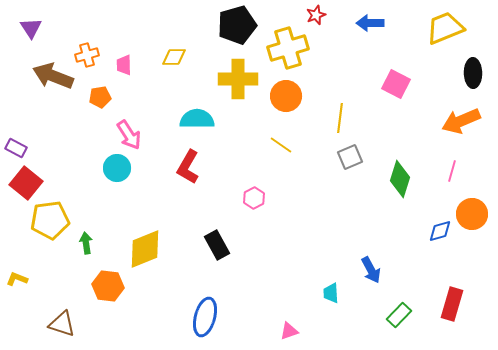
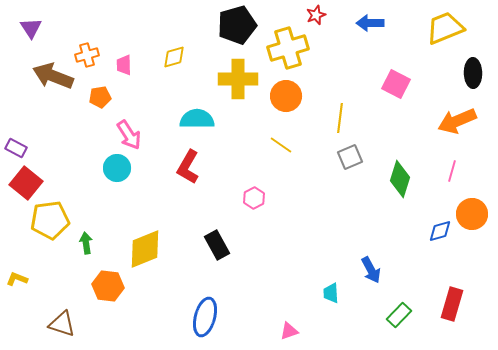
yellow diamond at (174, 57): rotated 15 degrees counterclockwise
orange arrow at (461, 121): moved 4 px left
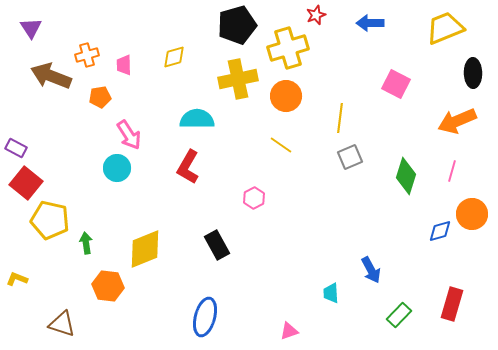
brown arrow at (53, 76): moved 2 px left
yellow cross at (238, 79): rotated 12 degrees counterclockwise
green diamond at (400, 179): moved 6 px right, 3 px up
yellow pentagon at (50, 220): rotated 21 degrees clockwise
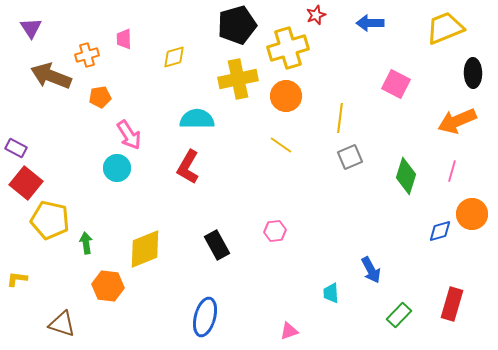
pink trapezoid at (124, 65): moved 26 px up
pink hexagon at (254, 198): moved 21 px right, 33 px down; rotated 20 degrees clockwise
yellow L-shape at (17, 279): rotated 15 degrees counterclockwise
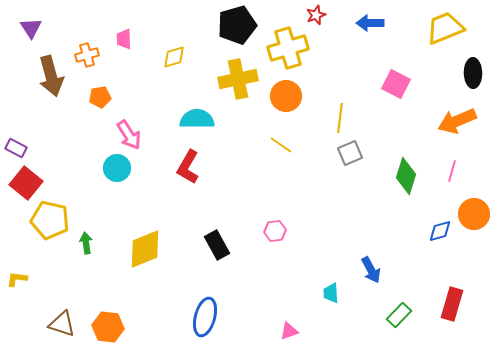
brown arrow at (51, 76): rotated 126 degrees counterclockwise
gray square at (350, 157): moved 4 px up
orange circle at (472, 214): moved 2 px right
orange hexagon at (108, 286): moved 41 px down
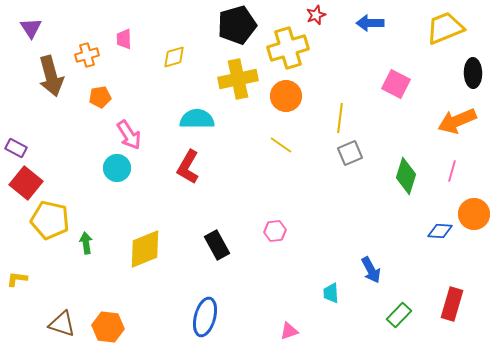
blue diamond at (440, 231): rotated 20 degrees clockwise
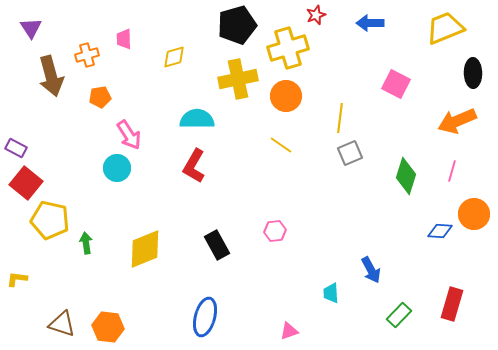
red L-shape at (188, 167): moved 6 px right, 1 px up
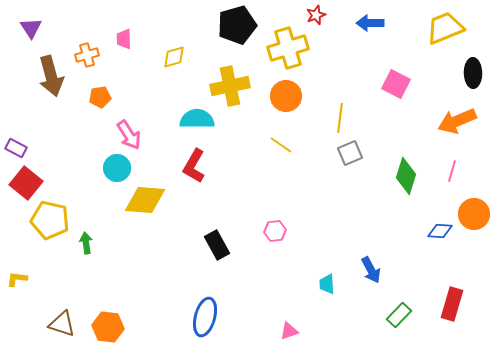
yellow cross at (238, 79): moved 8 px left, 7 px down
yellow diamond at (145, 249): moved 49 px up; rotated 27 degrees clockwise
cyan trapezoid at (331, 293): moved 4 px left, 9 px up
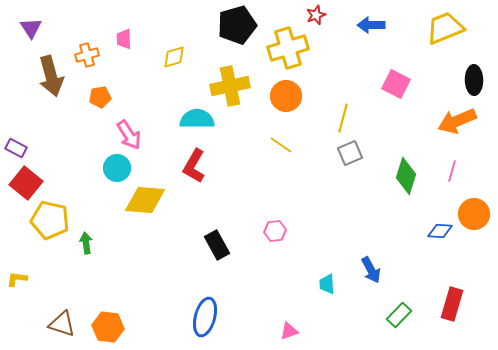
blue arrow at (370, 23): moved 1 px right, 2 px down
black ellipse at (473, 73): moved 1 px right, 7 px down
yellow line at (340, 118): moved 3 px right; rotated 8 degrees clockwise
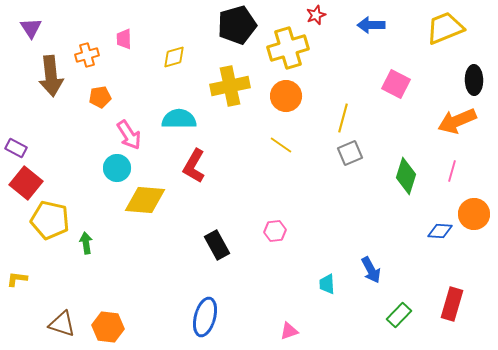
brown arrow at (51, 76): rotated 9 degrees clockwise
cyan semicircle at (197, 119): moved 18 px left
